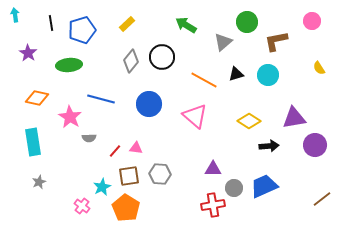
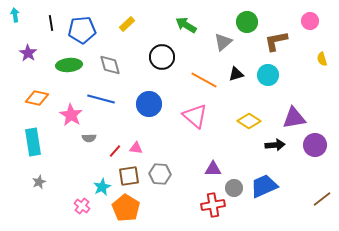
pink circle at (312, 21): moved 2 px left
blue pentagon at (82, 30): rotated 12 degrees clockwise
gray diamond at (131, 61): moved 21 px left, 4 px down; rotated 55 degrees counterclockwise
yellow semicircle at (319, 68): moved 3 px right, 9 px up; rotated 16 degrees clockwise
pink star at (70, 117): moved 1 px right, 2 px up
black arrow at (269, 146): moved 6 px right, 1 px up
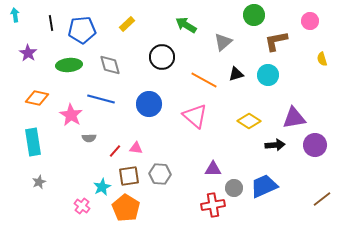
green circle at (247, 22): moved 7 px right, 7 px up
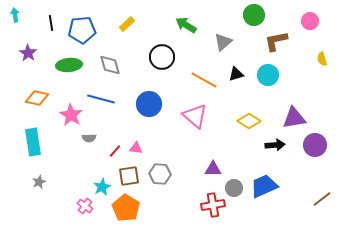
pink cross at (82, 206): moved 3 px right
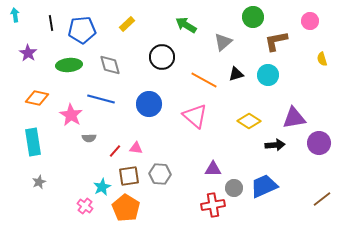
green circle at (254, 15): moved 1 px left, 2 px down
purple circle at (315, 145): moved 4 px right, 2 px up
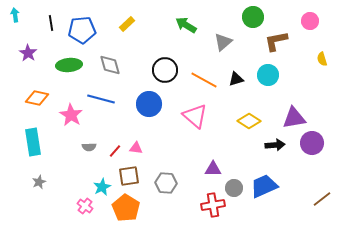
black circle at (162, 57): moved 3 px right, 13 px down
black triangle at (236, 74): moved 5 px down
gray semicircle at (89, 138): moved 9 px down
purple circle at (319, 143): moved 7 px left
gray hexagon at (160, 174): moved 6 px right, 9 px down
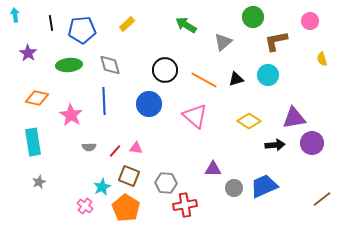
blue line at (101, 99): moved 3 px right, 2 px down; rotated 72 degrees clockwise
brown square at (129, 176): rotated 30 degrees clockwise
red cross at (213, 205): moved 28 px left
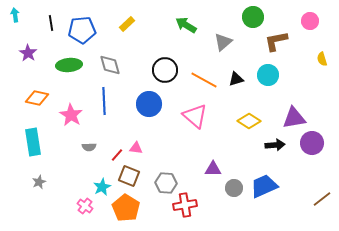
red line at (115, 151): moved 2 px right, 4 px down
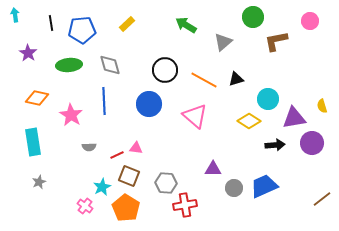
yellow semicircle at (322, 59): moved 47 px down
cyan circle at (268, 75): moved 24 px down
red line at (117, 155): rotated 24 degrees clockwise
